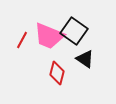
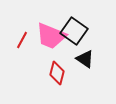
pink trapezoid: moved 2 px right
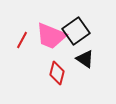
black square: moved 2 px right; rotated 20 degrees clockwise
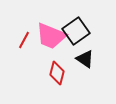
red line: moved 2 px right
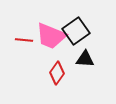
red line: rotated 66 degrees clockwise
black triangle: rotated 30 degrees counterclockwise
red diamond: rotated 20 degrees clockwise
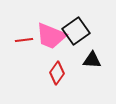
red line: rotated 12 degrees counterclockwise
black triangle: moved 7 px right, 1 px down
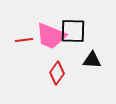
black square: moved 3 px left; rotated 36 degrees clockwise
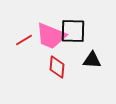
red line: rotated 24 degrees counterclockwise
red diamond: moved 6 px up; rotated 30 degrees counterclockwise
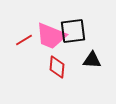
black square: rotated 8 degrees counterclockwise
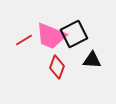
black square: moved 1 px right, 3 px down; rotated 20 degrees counterclockwise
red diamond: rotated 15 degrees clockwise
